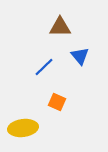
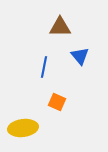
blue line: rotated 35 degrees counterclockwise
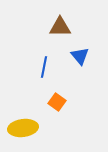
orange square: rotated 12 degrees clockwise
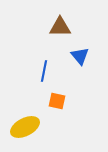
blue line: moved 4 px down
orange square: moved 1 px up; rotated 24 degrees counterclockwise
yellow ellipse: moved 2 px right, 1 px up; rotated 20 degrees counterclockwise
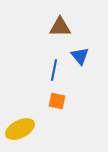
blue line: moved 10 px right, 1 px up
yellow ellipse: moved 5 px left, 2 px down
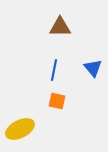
blue triangle: moved 13 px right, 12 px down
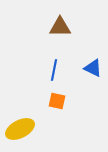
blue triangle: rotated 24 degrees counterclockwise
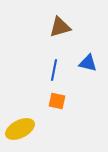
brown triangle: rotated 15 degrees counterclockwise
blue triangle: moved 5 px left, 5 px up; rotated 12 degrees counterclockwise
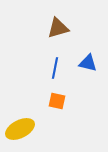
brown triangle: moved 2 px left, 1 px down
blue line: moved 1 px right, 2 px up
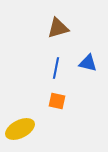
blue line: moved 1 px right
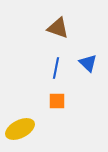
brown triangle: rotated 35 degrees clockwise
blue triangle: rotated 30 degrees clockwise
orange square: rotated 12 degrees counterclockwise
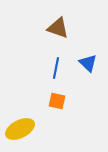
orange square: rotated 12 degrees clockwise
